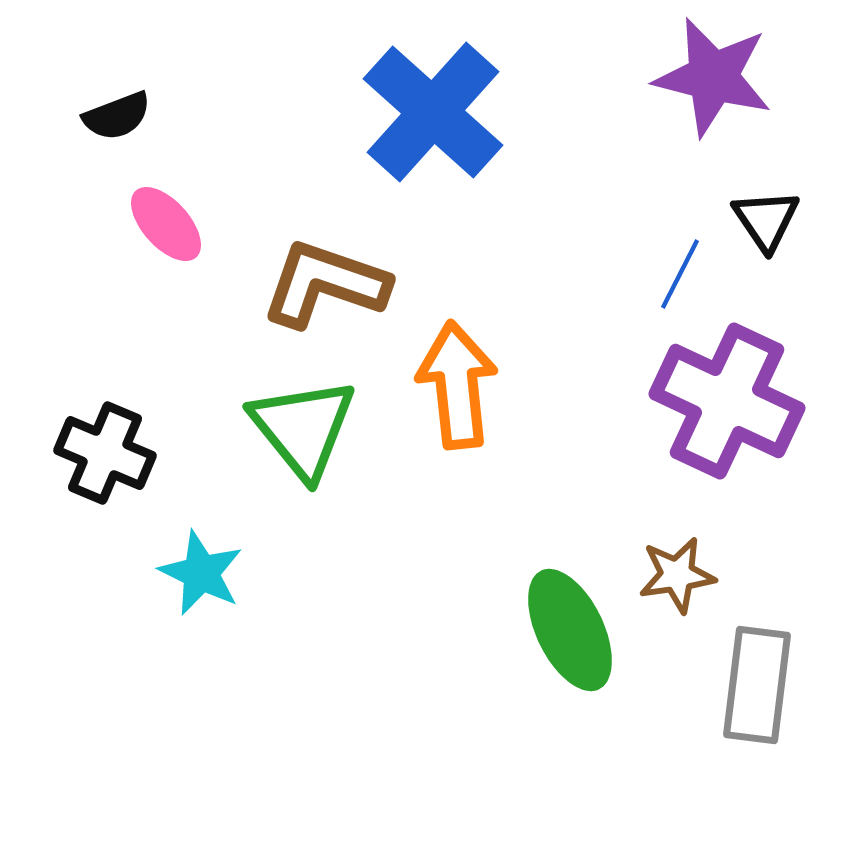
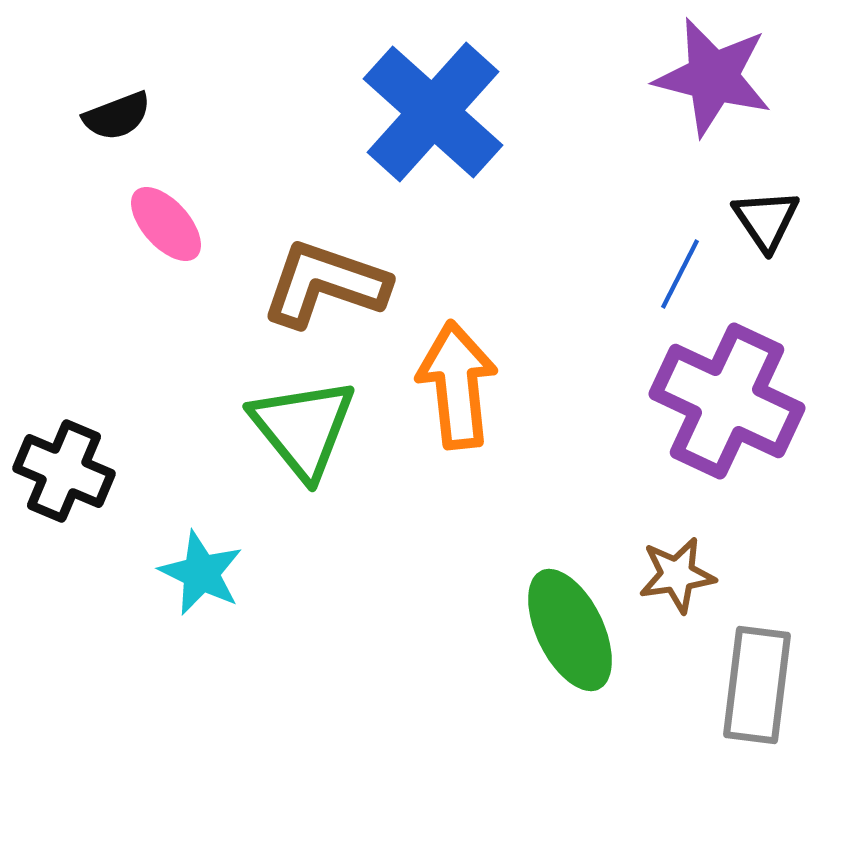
black cross: moved 41 px left, 18 px down
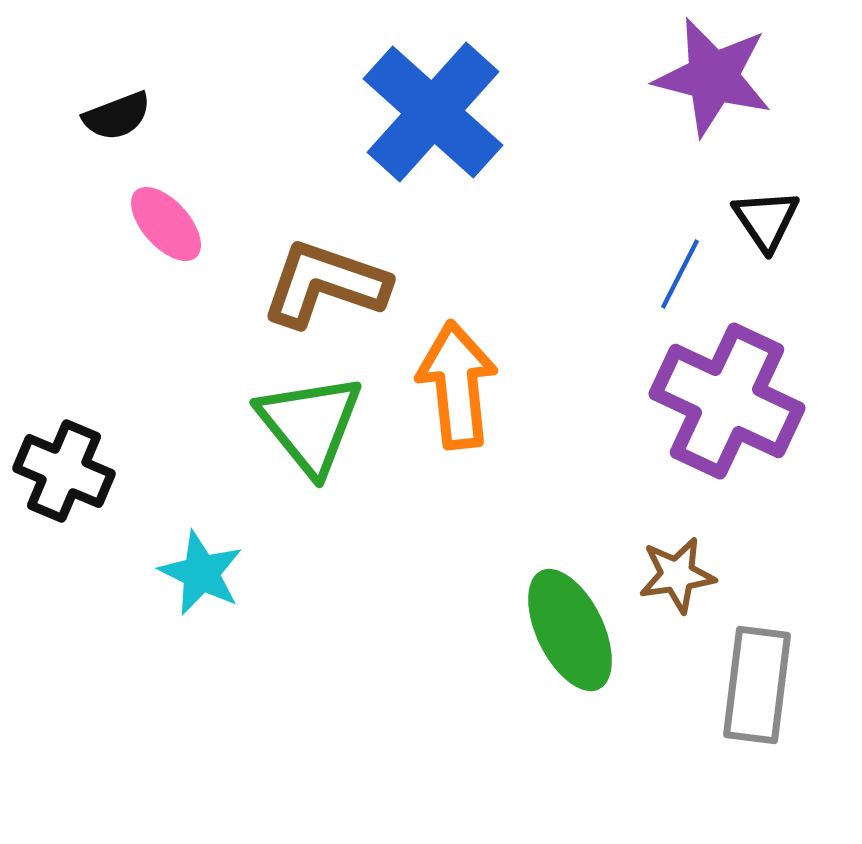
green triangle: moved 7 px right, 4 px up
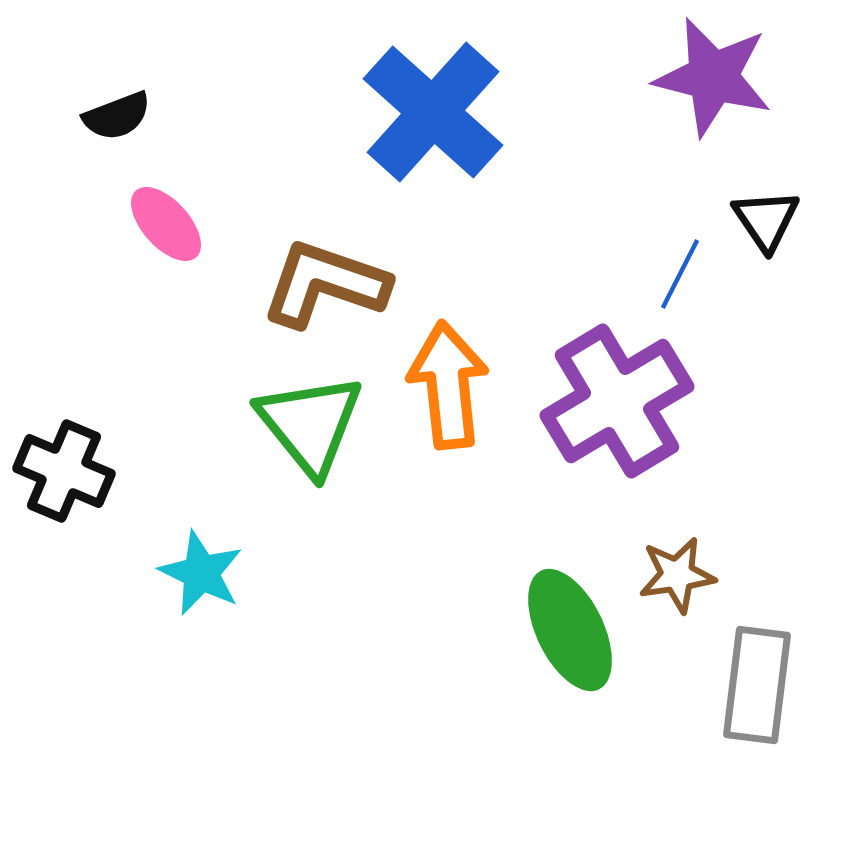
orange arrow: moved 9 px left
purple cross: moved 110 px left; rotated 34 degrees clockwise
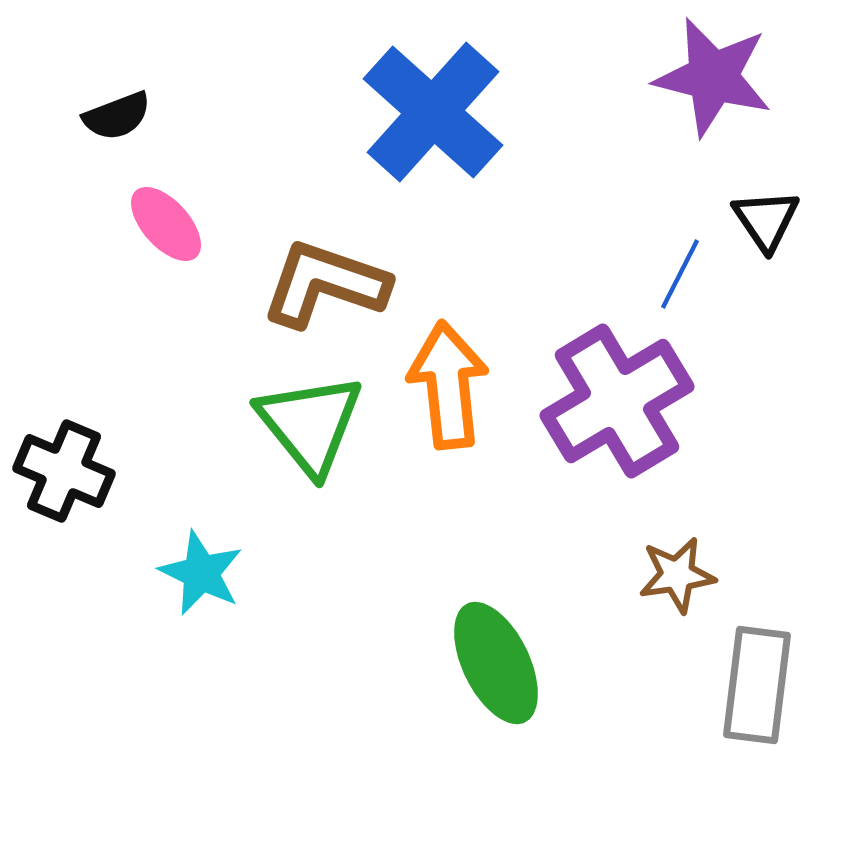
green ellipse: moved 74 px left, 33 px down
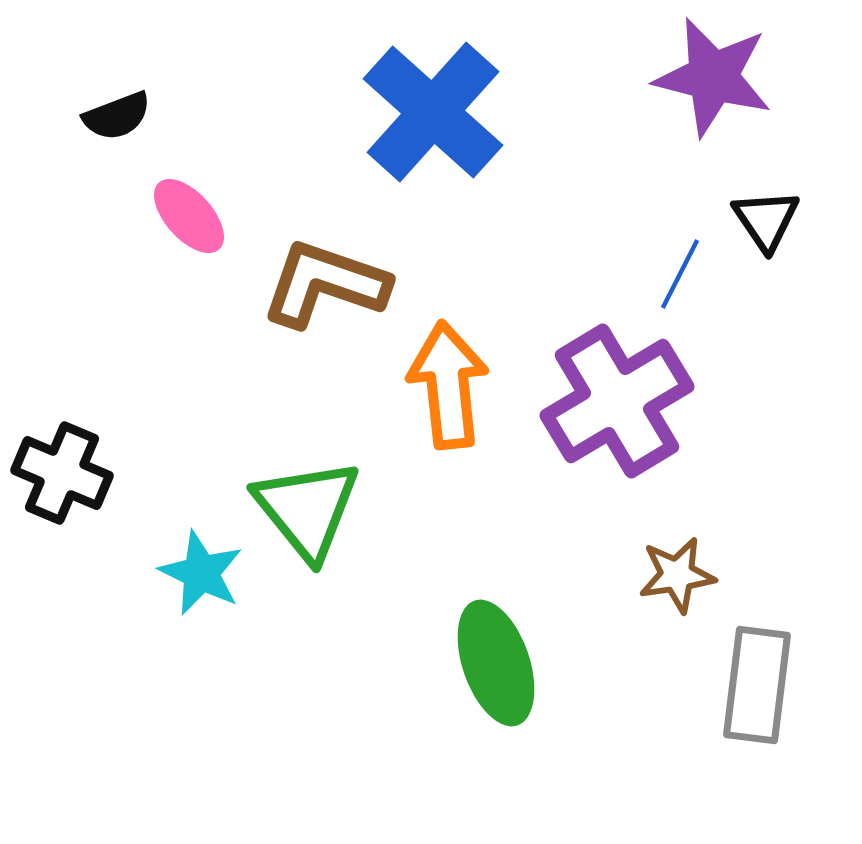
pink ellipse: moved 23 px right, 8 px up
green triangle: moved 3 px left, 85 px down
black cross: moved 2 px left, 2 px down
green ellipse: rotated 7 degrees clockwise
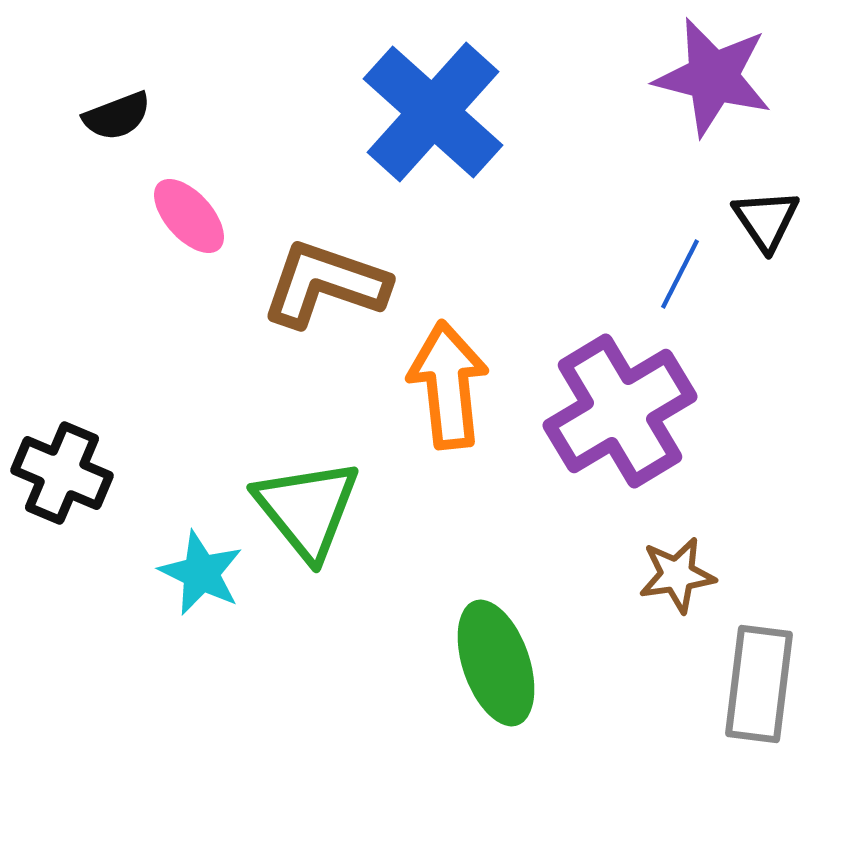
purple cross: moved 3 px right, 10 px down
gray rectangle: moved 2 px right, 1 px up
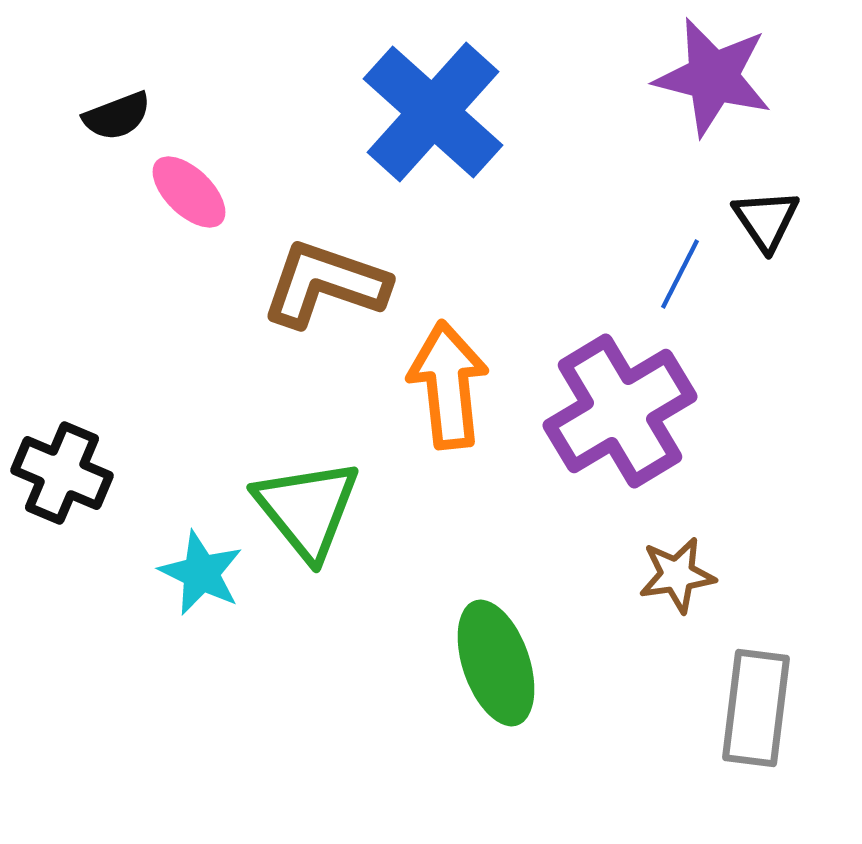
pink ellipse: moved 24 px up; rotated 4 degrees counterclockwise
gray rectangle: moved 3 px left, 24 px down
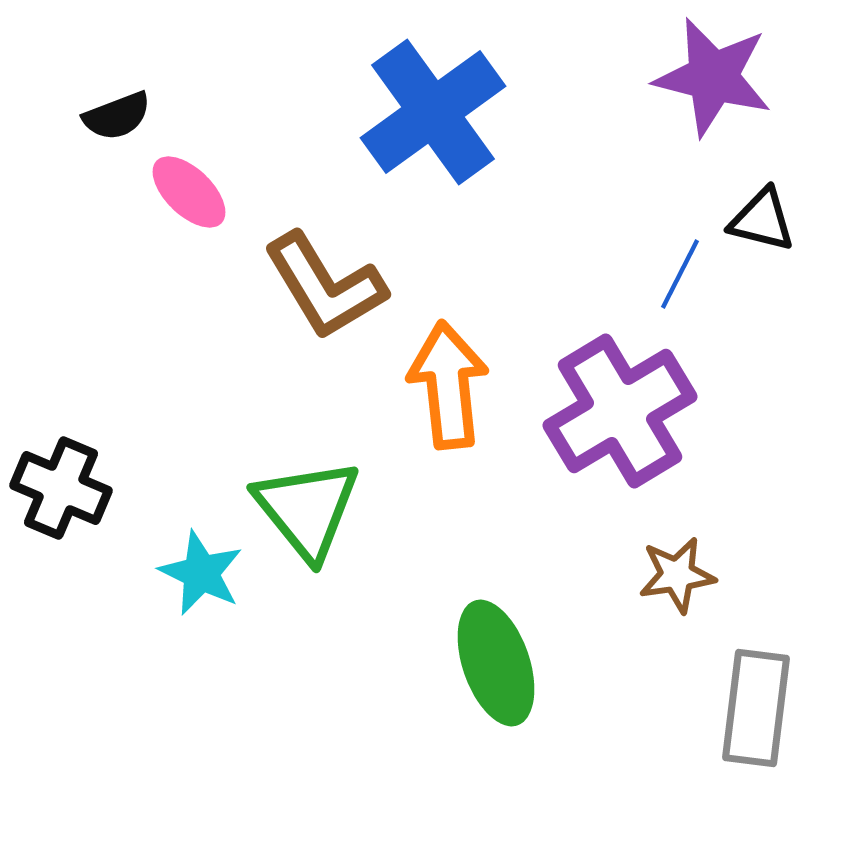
blue cross: rotated 12 degrees clockwise
black triangle: moved 4 px left; rotated 42 degrees counterclockwise
brown L-shape: moved 2 px down; rotated 140 degrees counterclockwise
black cross: moved 1 px left, 15 px down
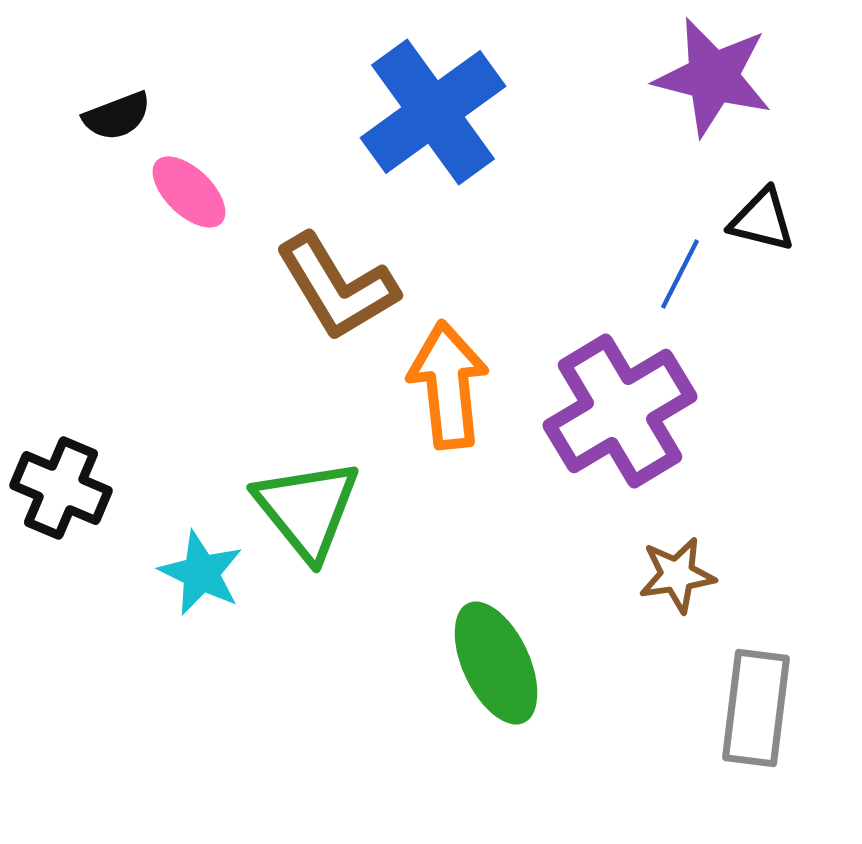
brown L-shape: moved 12 px right, 1 px down
green ellipse: rotated 6 degrees counterclockwise
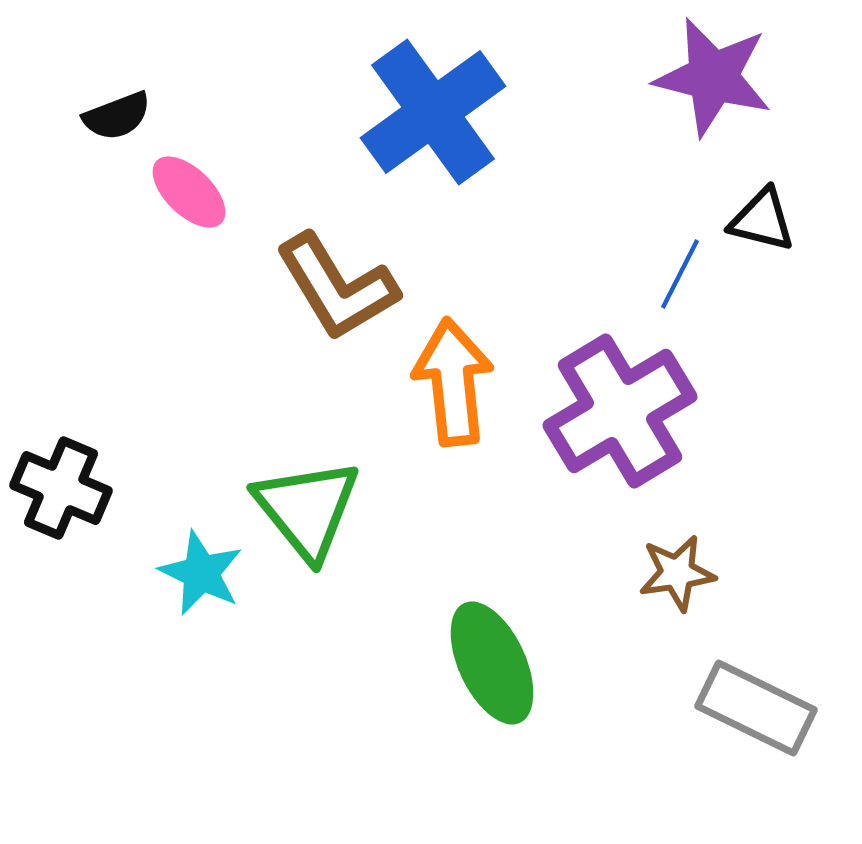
orange arrow: moved 5 px right, 3 px up
brown star: moved 2 px up
green ellipse: moved 4 px left
gray rectangle: rotated 71 degrees counterclockwise
